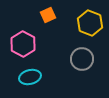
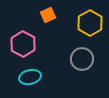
yellow hexagon: rotated 10 degrees clockwise
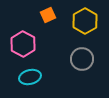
yellow hexagon: moved 5 px left, 2 px up
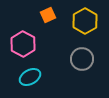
cyan ellipse: rotated 15 degrees counterclockwise
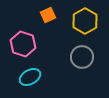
pink hexagon: rotated 10 degrees counterclockwise
gray circle: moved 2 px up
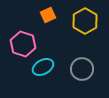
gray circle: moved 12 px down
cyan ellipse: moved 13 px right, 10 px up
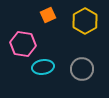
pink hexagon: rotated 10 degrees counterclockwise
cyan ellipse: rotated 20 degrees clockwise
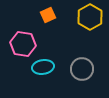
yellow hexagon: moved 5 px right, 4 px up
